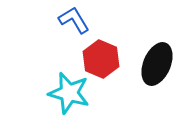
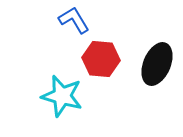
red hexagon: rotated 18 degrees counterclockwise
cyan star: moved 7 px left, 3 px down
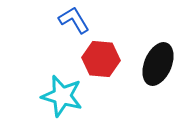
black ellipse: moved 1 px right
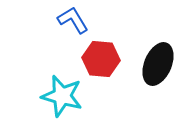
blue L-shape: moved 1 px left
